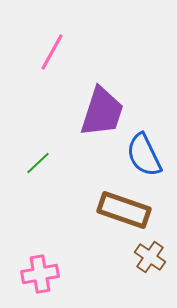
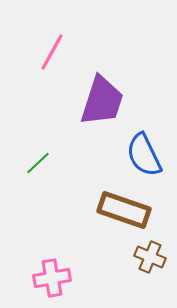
purple trapezoid: moved 11 px up
brown cross: rotated 12 degrees counterclockwise
pink cross: moved 12 px right, 4 px down
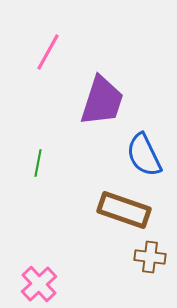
pink line: moved 4 px left
green line: rotated 36 degrees counterclockwise
brown cross: rotated 16 degrees counterclockwise
pink cross: moved 13 px left, 6 px down; rotated 33 degrees counterclockwise
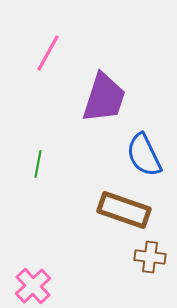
pink line: moved 1 px down
purple trapezoid: moved 2 px right, 3 px up
green line: moved 1 px down
pink cross: moved 6 px left, 2 px down
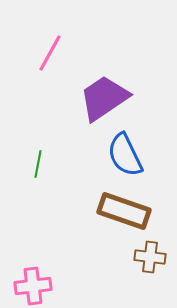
pink line: moved 2 px right
purple trapezoid: rotated 142 degrees counterclockwise
blue semicircle: moved 19 px left
brown rectangle: moved 1 px down
pink cross: rotated 36 degrees clockwise
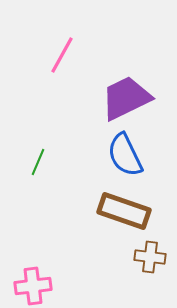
pink line: moved 12 px right, 2 px down
purple trapezoid: moved 22 px right; rotated 8 degrees clockwise
green line: moved 2 px up; rotated 12 degrees clockwise
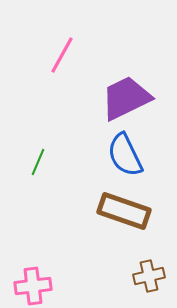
brown cross: moved 1 px left, 19 px down; rotated 20 degrees counterclockwise
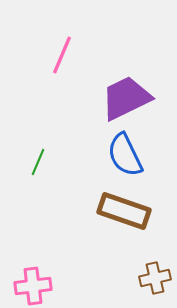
pink line: rotated 6 degrees counterclockwise
brown cross: moved 6 px right, 2 px down
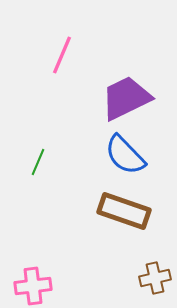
blue semicircle: rotated 18 degrees counterclockwise
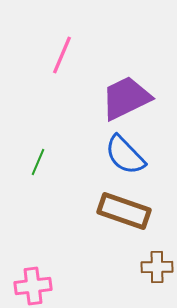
brown cross: moved 2 px right, 11 px up; rotated 12 degrees clockwise
